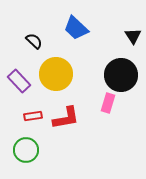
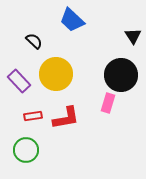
blue trapezoid: moved 4 px left, 8 px up
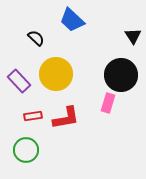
black semicircle: moved 2 px right, 3 px up
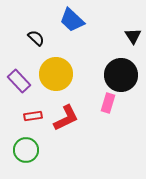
red L-shape: rotated 16 degrees counterclockwise
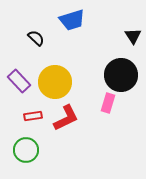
blue trapezoid: rotated 60 degrees counterclockwise
yellow circle: moved 1 px left, 8 px down
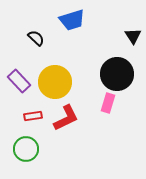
black circle: moved 4 px left, 1 px up
green circle: moved 1 px up
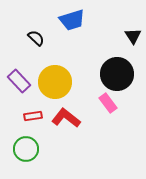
pink rectangle: rotated 54 degrees counterclockwise
red L-shape: rotated 116 degrees counterclockwise
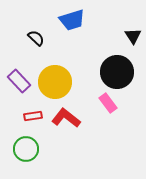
black circle: moved 2 px up
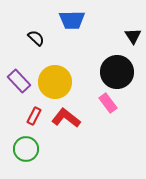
blue trapezoid: rotated 16 degrees clockwise
red rectangle: moved 1 px right; rotated 54 degrees counterclockwise
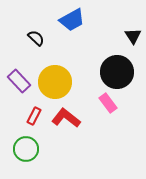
blue trapezoid: rotated 28 degrees counterclockwise
